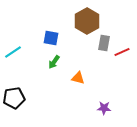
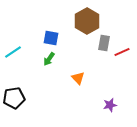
green arrow: moved 5 px left, 3 px up
orange triangle: rotated 32 degrees clockwise
purple star: moved 6 px right, 3 px up; rotated 16 degrees counterclockwise
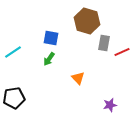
brown hexagon: rotated 15 degrees counterclockwise
